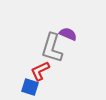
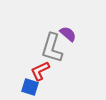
purple semicircle: rotated 18 degrees clockwise
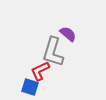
gray L-shape: moved 1 px right, 4 px down
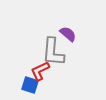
gray L-shape: rotated 12 degrees counterclockwise
blue square: moved 2 px up
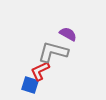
purple semicircle: rotated 12 degrees counterclockwise
gray L-shape: rotated 100 degrees clockwise
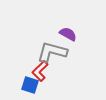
gray L-shape: moved 1 px left
red L-shape: rotated 20 degrees counterclockwise
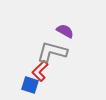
purple semicircle: moved 3 px left, 3 px up
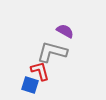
red L-shape: rotated 120 degrees clockwise
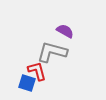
red L-shape: moved 3 px left
blue square: moved 3 px left, 2 px up
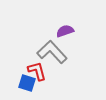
purple semicircle: rotated 48 degrees counterclockwise
gray L-shape: rotated 32 degrees clockwise
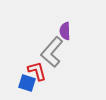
purple semicircle: rotated 72 degrees counterclockwise
gray L-shape: rotated 96 degrees counterclockwise
